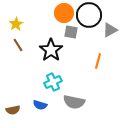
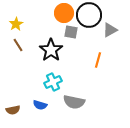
orange line: moved 1 px up
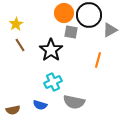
brown line: moved 2 px right
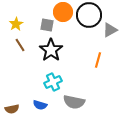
orange circle: moved 1 px left, 1 px up
gray square: moved 24 px left, 7 px up
brown semicircle: moved 1 px left, 1 px up
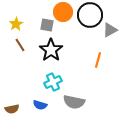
black circle: moved 1 px right
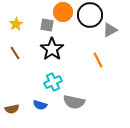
brown line: moved 5 px left, 8 px down
black star: moved 1 px right, 1 px up
orange line: rotated 42 degrees counterclockwise
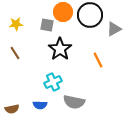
yellow star: rotated 24 degrees clockwise
gray triangle: moved 4 px right, 1 px up
black star: moved 8 px right
blue semicircle: rotated 16 degrees counterclockwise
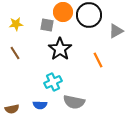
black circle: moved 1 px left
gray triangle: moved 2 px right, 2 px down
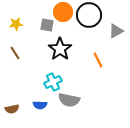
gray semicircle: moved 5 px left, 2 px up
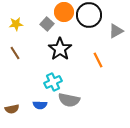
orange circle: moved 1 px right
gray square: moved 1 px up; rotated 32 degrees clockwise
